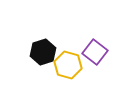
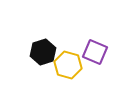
purple square: rotated 15 degrees counterclockwise
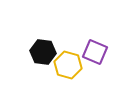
black hexagon: rotated 25 degrees clockwise
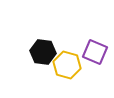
yellow hexagon: moved 1 px left
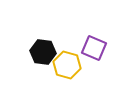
purple square: moved 1 px left, 4 px up
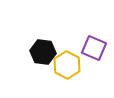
yellow hexagon: rotated 12 degrees clockwise
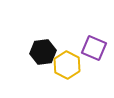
black hexagon: rotated 15 degrees counterclockwise
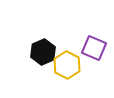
black hexagon: rotated 15 degrees counterclockwise
